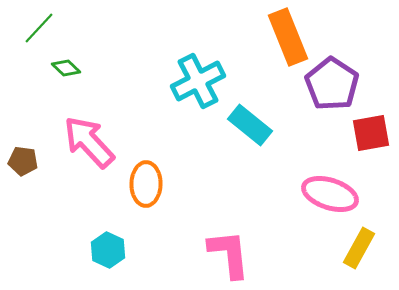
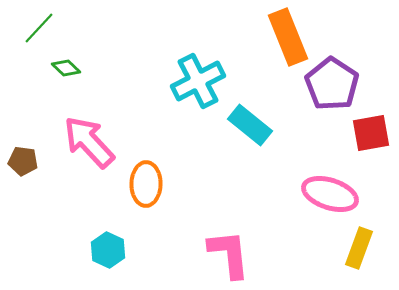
yellow rectangle: rotated 9 degrees counterclockwise
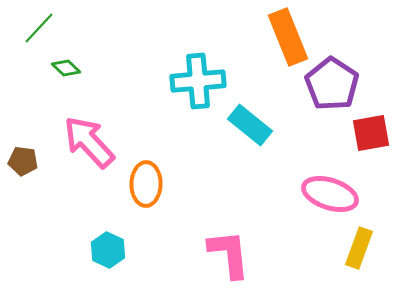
cyan cross: rotated 22 degrees clockwise
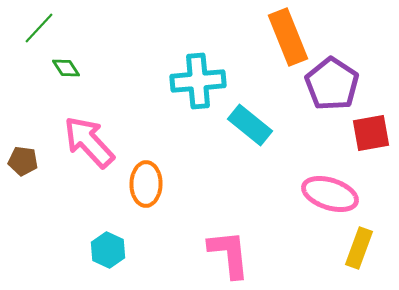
green diamond: rotated 12 degrees clockwise
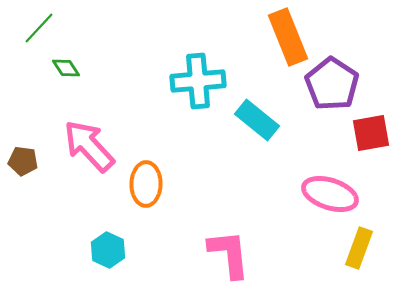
cyan rectangle: moved 7 px right, 5 px up
pink arrow: moved 4 px down
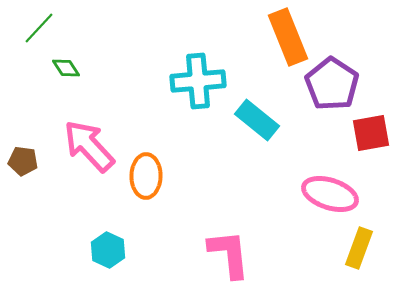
orange ellipse: moved 8 px up
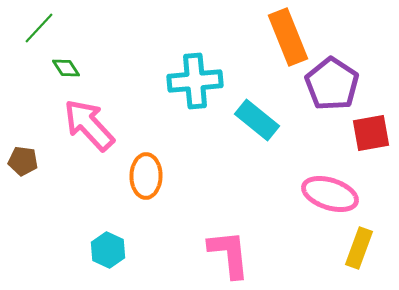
cyan cross: moved 3 px left
pink arrow: moved 21 px up
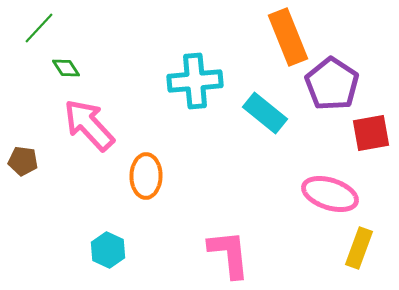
cyan rectangle: moved 8 px right, 7 px up
